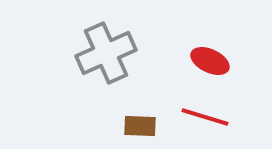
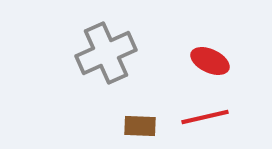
red line: rotated 30 degrees counterclockwise
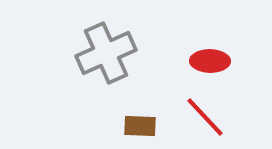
red ellipse: rotated 24 degrees counterclockwise
red line: rotated 60 degrees clockwise
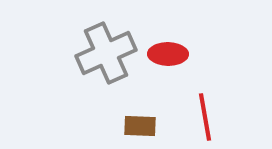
red ellipse: moved 42 px left, 7 px up
red line: rotated 33 degrees clockwise
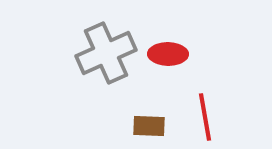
brown rectangle: moved 9 px right
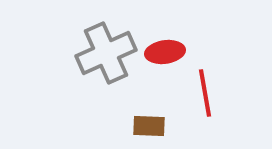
red ellipse: moved 3 px left, 2 px up; rotated 9 degrees counterclockwise
red line: moved 24 px up
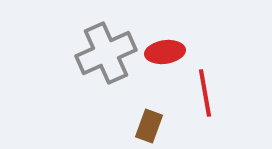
brown rectangle: rotated 72 degrees counterclockwise
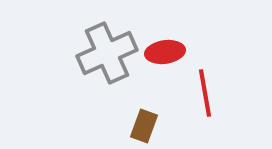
gray cross: moved 1 px right
brown rectangle: moved 5 px left
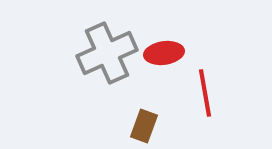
red ellipse: moved 1 px left, 1 px down
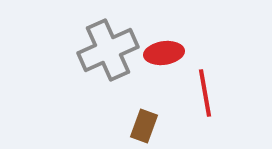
gray cross: moved 1 px right, 3 px up
